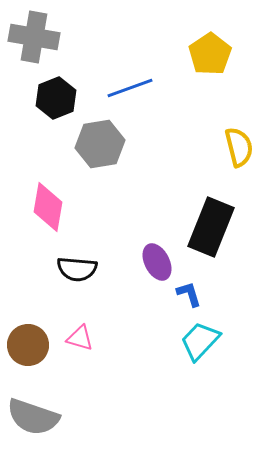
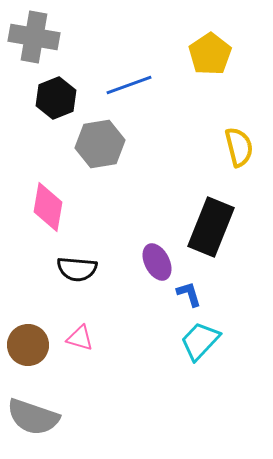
blue line: moved 1 px left, 3 px up
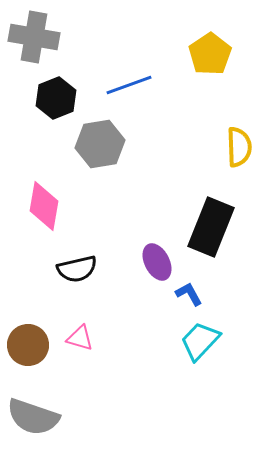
yellow semicircle: rotated 12 degrees clockwise
pink diamond: moved 4 px left, 1 px up
black semicircle: rotated 18 degrees counterclockwise
blue L-shape: rotated 12 degrees counterclockwise
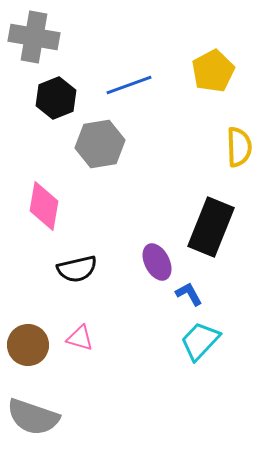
yellow pentagon: moved 3 px right, 17 px down; rotated 6 degrees clockwise
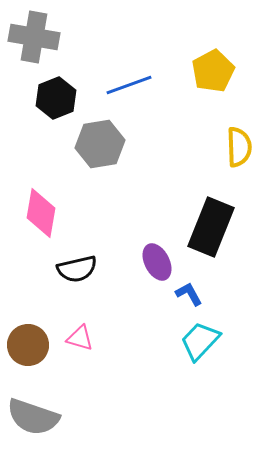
pink diamond: moved 3 px left, 7 px down
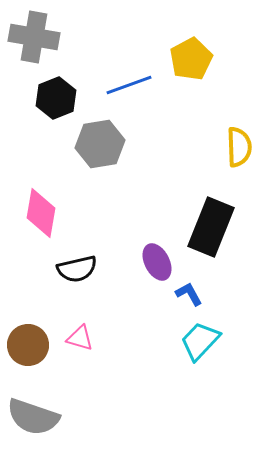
yellow pentagon: moved 22 px left, 12 px up
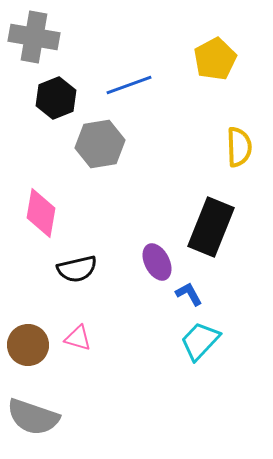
yellow pentagon: moved 24 px right
pink triangle: moved 2 px left
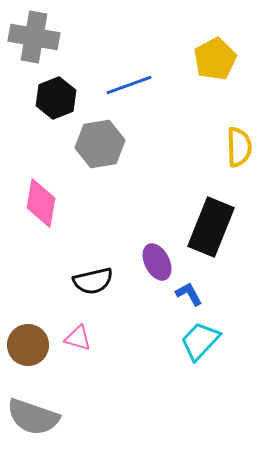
pink diamond: moved 10 px up
black semicircle: moved 16 px right, 12 px down
